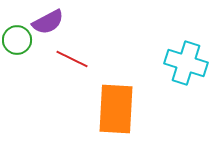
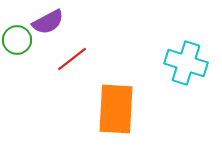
red line: rotated 64 degrees counterclockwise
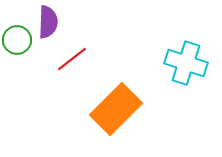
purple semicircle: rotated 60 degrees counterclockwise
orange rectangle: rotated 42 degrees clockwise
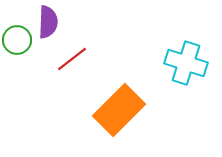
orange rectangle: moved 3 px right, 1 px down
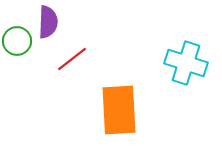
green circle: moved 1 px down
orange rectangle: rotated 48 degrees counterclockwise
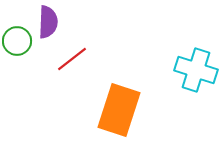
cyan cross: moved 10 px right, 7 px down
orange rectangle: rotated 21 degrees clockwise
